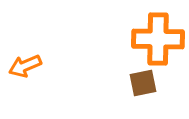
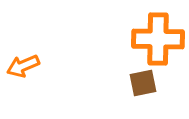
orange arrow: moved 2 px left
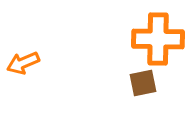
orange arrow: moved 3 px up
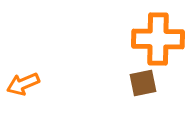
orange arrow: moved 21 px down
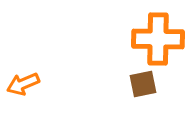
brown square: moved 1 px down
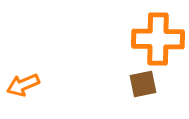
orange arrow: moved 1 px down
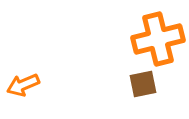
orange cross: rotated 15 degrees counterclockwise
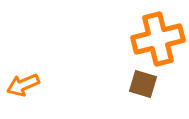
brown square: rotated 28 degrees clockwise
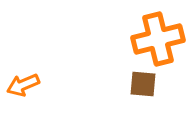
brown square: rotated 12 degrees counterclockwise
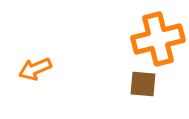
orange arrow: moved 12 px right, 16 px up
